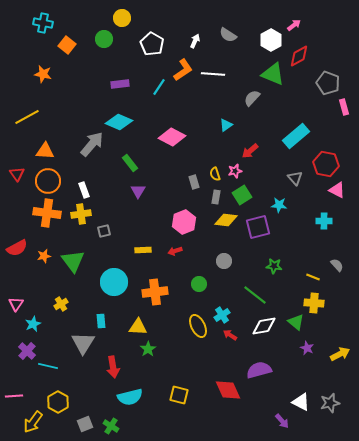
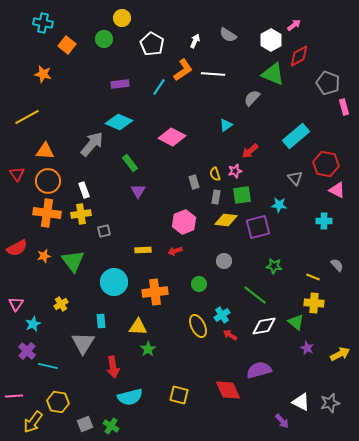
green square at (242, 195): rotated 24 degrees clockwise
yellow hexagon at (58, 402): rotated 20 degrees counterclockwise
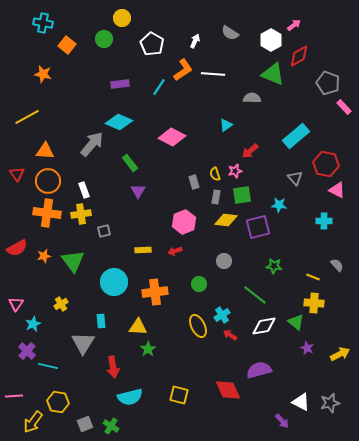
gray semicircle at (228, 35): moved 2 px right, 2 px up
gray semicircle at (252, 98): rotated 48 degrees clockwise
pink rectangle at (344, 107): rotated 28 degrees counterclockwise
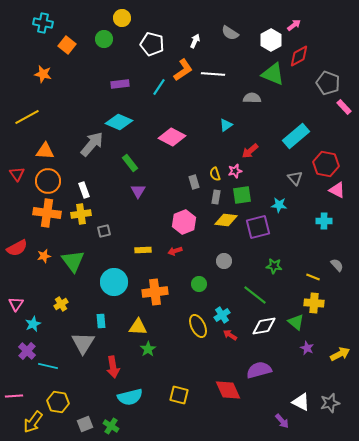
white pentagon at (152, 44): rotated 15 degrees counterclockwise
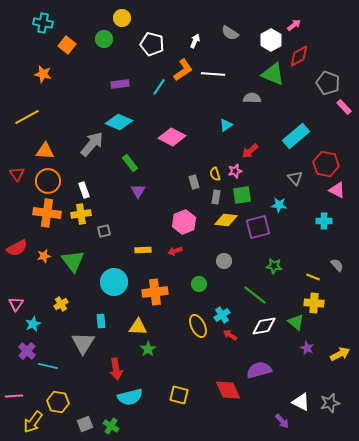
red arrow at (113, 367): moved 3 px right, 2 px down
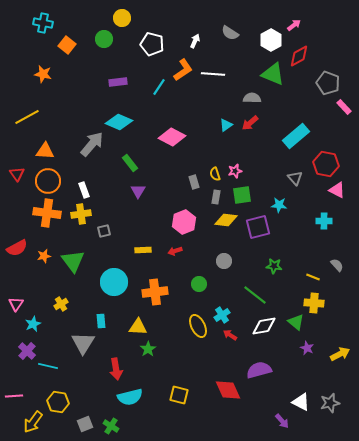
purple rectangle at (120, 84): moved 2 px left, 2 px up
red arrow at (250, 151): moved 28 px up
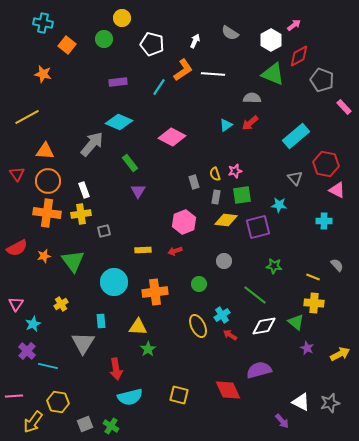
gray pentagon at (328, 83): moved 6 px left, 3 px up
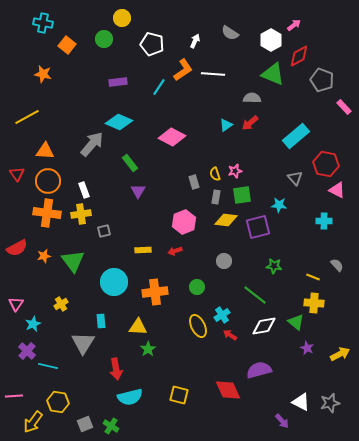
green circle at (199, 284): moved 2 px left, 3 px down
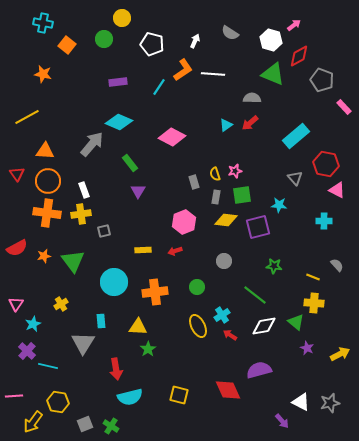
white hexagon at (271, 40): rotated 15 degrees counterclockwise
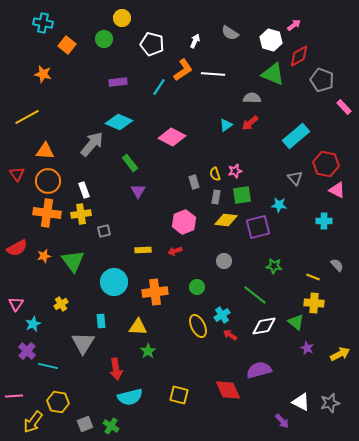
green star at (148, 349): moved 2 px down
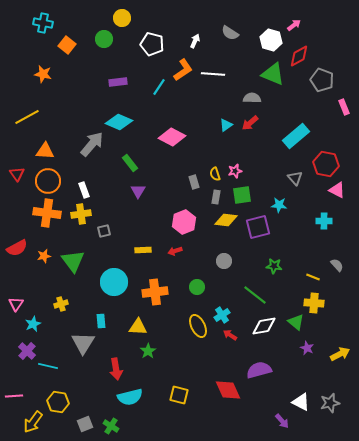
pink rectangle at (344, 107): rotated 21 degrees clockwise
yellow cross at (61, 304): rotated 16 degrees clockwise
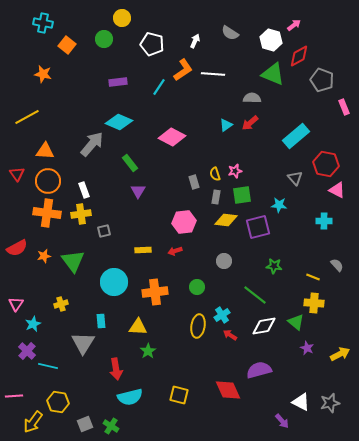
pink hexagon at (184, 222): rotated 15 degrees clockwise
yellow ellipse at (198, 326): rotated 35 degrees clockwise
